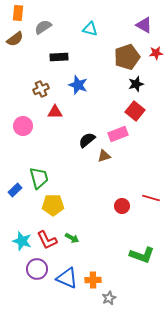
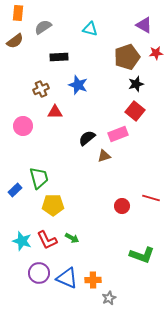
brown semicircle: moved 2 px down
black semicircle: moved 2 px up
purple circle: moved 2 px right, 4 px down
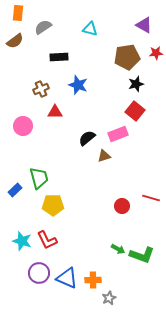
brown pentagon: rotated 10 degrees clockwise
green arrow: moved 46 px right, 11 px down
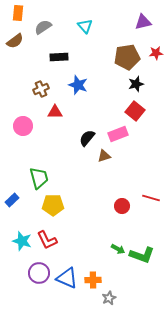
purple triangle: moved 1 px left, 3 px up; rotated 42 degrees counterclockwise
cyan triangle: moved 5 px left, 3 px up; rotated 35 degrees clockwise
black semicircle: rotated 12 degrees counterclockwise
blue rectangle: moved 3 px left, 10 px down
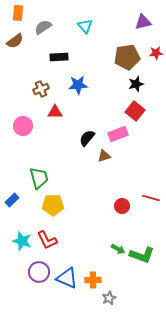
blue star: rotated 24 degrees counterclockwise
purple circle: moved 1 px up
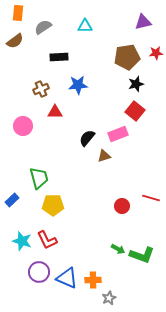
cyan triangle: rotated 49 degrees counterclockwise
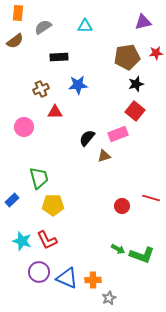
pink circle: moved 1 px right, 1 px down
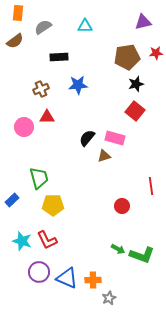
red triangle: moved 8 px left, 5 px down
pink rectangle: moved 3 px left, 4 px down; rotated 36 degrees clockwise
red line: moved 12 px up; rotated 66 degrees clockwise
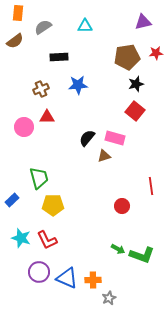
cyan star: moved 1 px left, 3 px up
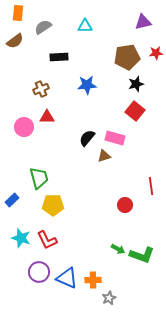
blue star: moved 9 px right
red circle: moved 3 px right, 1 px up
